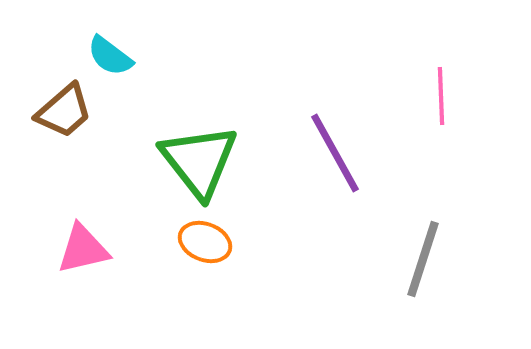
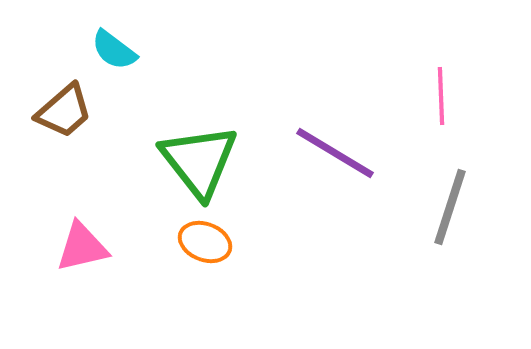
cyan semicircle: moved 4 px right, 6 px up
purple line: rotated 30 degrees counterclockwise
pink triangle: moved 1 px left, 2 px up
gray line: moved 27 px right, 52 px up
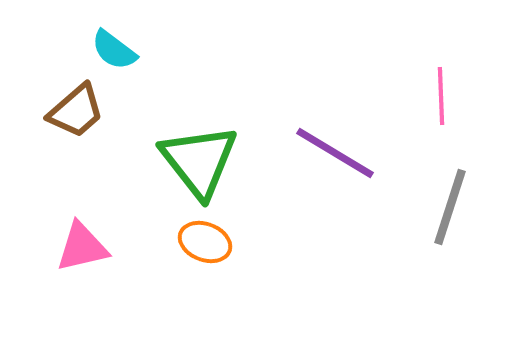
brown trapezoid: moved 12 px right
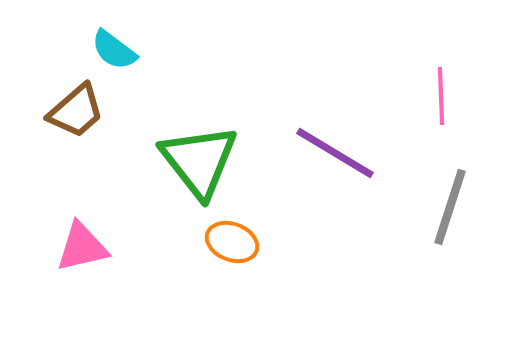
orange ellipse: moved 27 px right
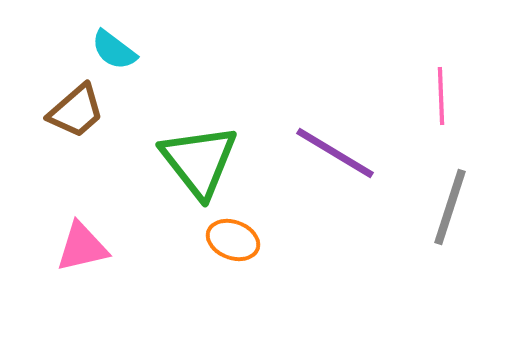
orange ellipse: moved 1 px right, 2 px up
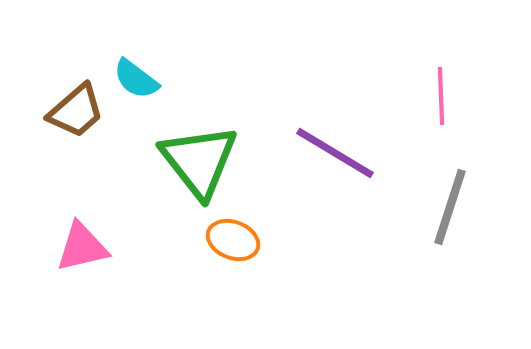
cyan semicircle: moved 22 px right, 29 px down
